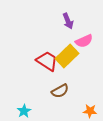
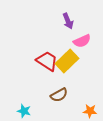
pink semicircle: moved 2 px left
yellow rectangle: moved 5 px down
brown semicircle: moved 1 px left, 4 px down
cyan star: rotated 24 degrees counterclockwise
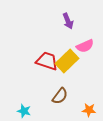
pink semicircle: moved 3 px right, 5 px down
red trapezoid: rotated 15 degrees counterclockwise
brown semicircle: moved 1 px right, 1 px down; rotated 24 degrees counterclockwise
orange star: moved 1 px left, 1 px up
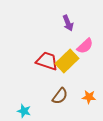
purple arrow: moved 2 px down
pink semicircle: rotated 18 degrees counterclockwise
orange star: moved 13 px up
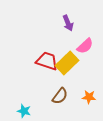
yellow rectangle: moved 2 px down
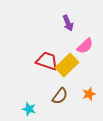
yellow rectangle: moved 2 px down
orange star: moved 3 px up; rotated 24 degrees counterclockwise
cyan star: moved 5 px right, 2 px up
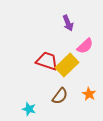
orange star: rotated 24 degrees counterclockwise
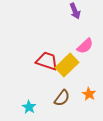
purple arrow: moved 7 px right, 12 px up
brown semicircle: moved 2 px right, 2 px down
cyan star: moved 2 px up; rotated 16 degrees clockwise
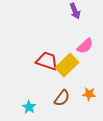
orange star: rotated 24 degrees counterclockwise
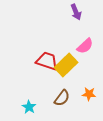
purple arrow: moved 1 px right, 1 px down
yellow rectangle: moved 1 px left
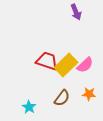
pink semicircle: moved 19 px down
